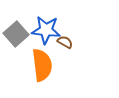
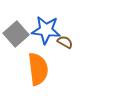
orange semicircle: moved 4 px left, 4 px down
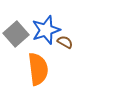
blue star: rotated 24 degrees counterclockwise
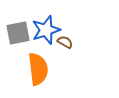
gray square: moved 2 px right, 1 px up; rotated 30 degrees clockwise
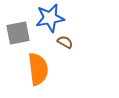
blue star: moved 4 px right, 12 px up; rotated 8 degrees clockwise
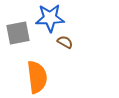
blue star: rotated 8 degrees clockwise
orange semicircle: moved 1 px left, 8 px down
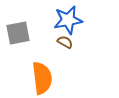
blue star: moved 18 px right, 2 px down; rotated 8 degrees counterclockwise
orange semicircle: moved 5 px right, 1 px down
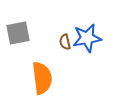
blue star: moved 19 px right, 18 px down
brown semicircle: rotated 133 degrees counterclockwise
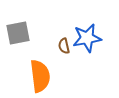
brown semicircle: moved 1 px left, 4 px down
orange semicircle: moved 2 px left, 2 px up
